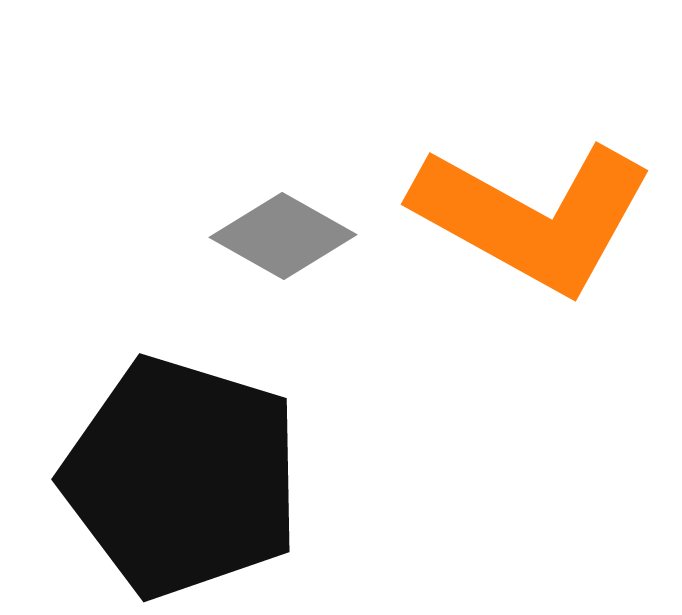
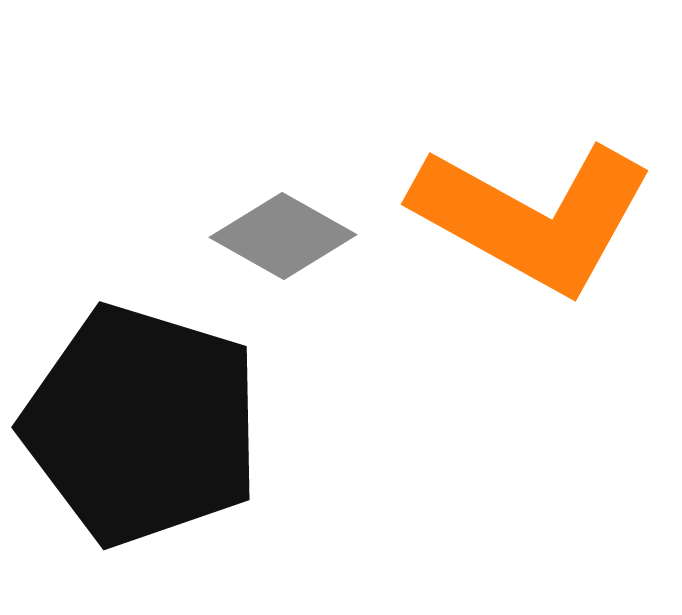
black pentagon: moved 40 px left, 52 px up
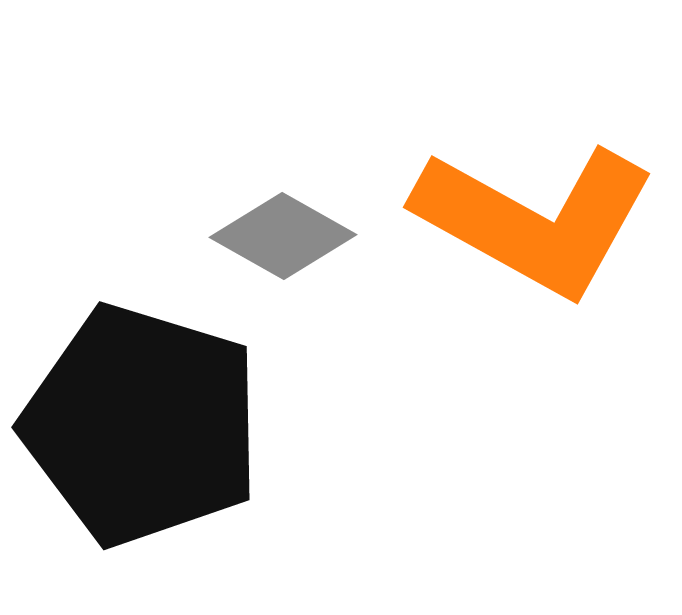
orange L-shape: moved 2 px right, 3 px down
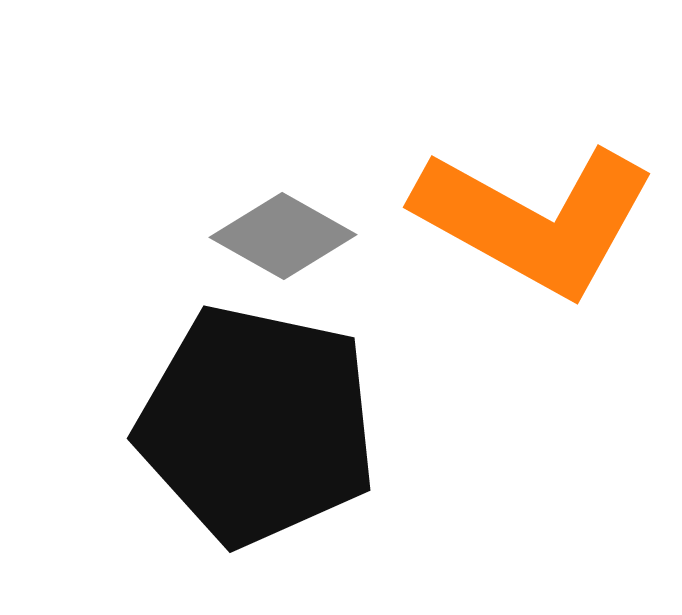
black pentagon: moved 115 px right; rotated 5 degrees counterclockwise
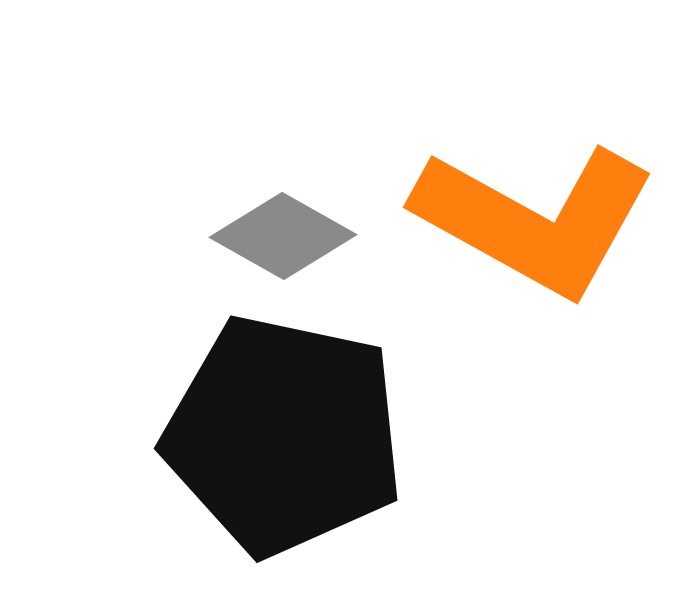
black pentagon: moved 27 px right, 10 px down
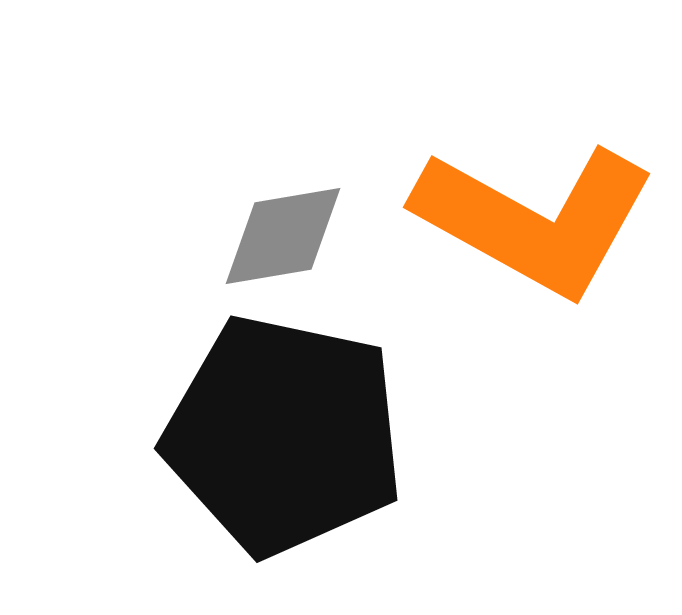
gray diamond: rotated 39 degrees counterclockwise
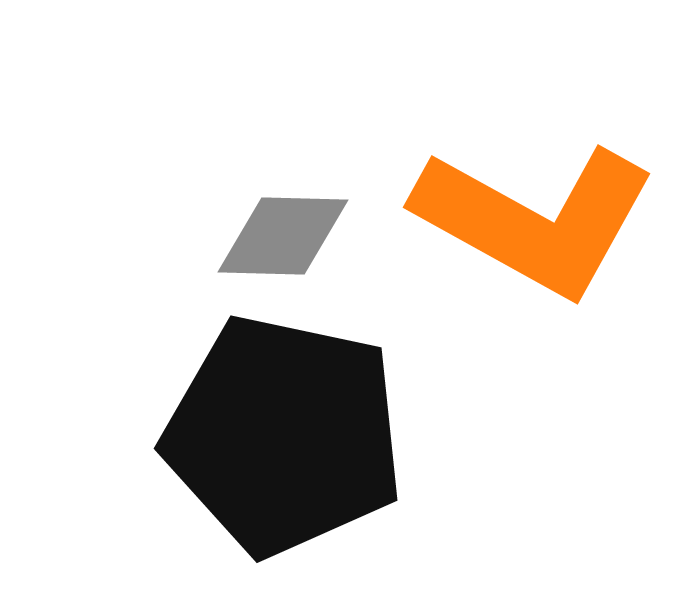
gray diamond: rotated 11 degrees clockwise
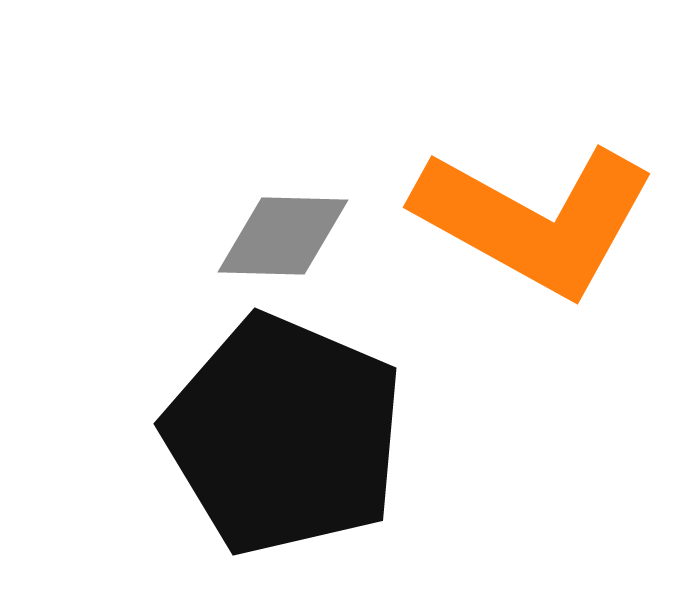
black pentagon: rotated 11 degrees clockwise
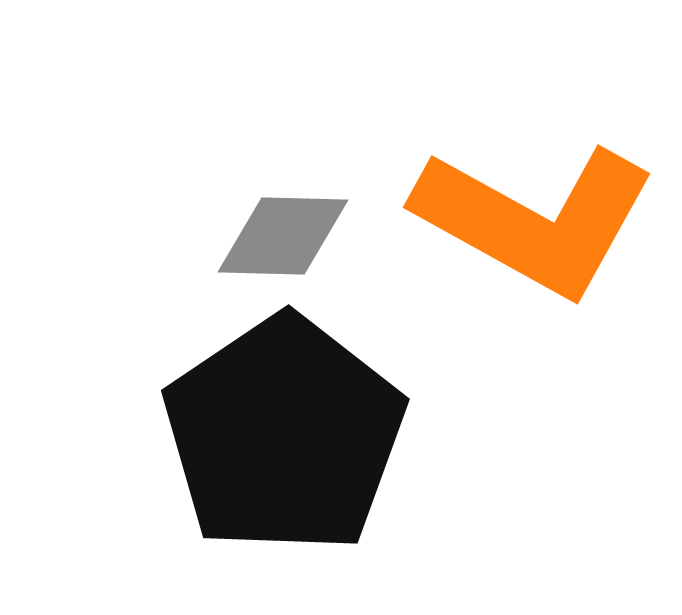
black pentagon: rotated 15 degrees clockwise
